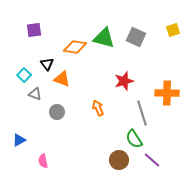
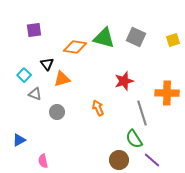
yellow square: moved 10 px down
orange triangle: rotated 36 degrees counterclockwise
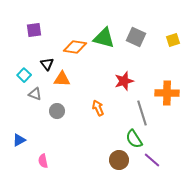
orange triangle: rotated 18 degrees clockwise
gray circle: moved 1 px up
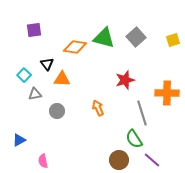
gray square: rotated 24 degrees clockwise
red star: moved 1 px right, 1 px up
gray triangle: rotated 32 degrees counterclockwise
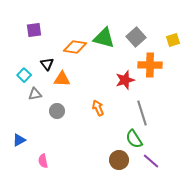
orange cross: moved 17 px left, 28 px up
purple line: moved 1 px left, 1 px down
